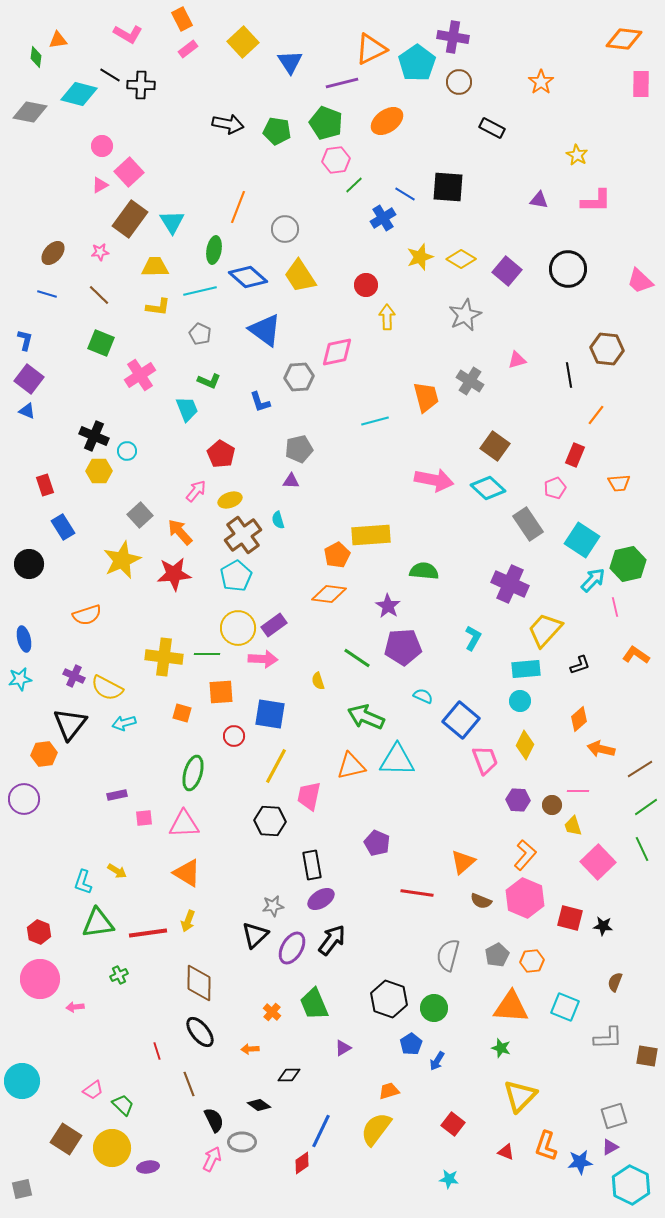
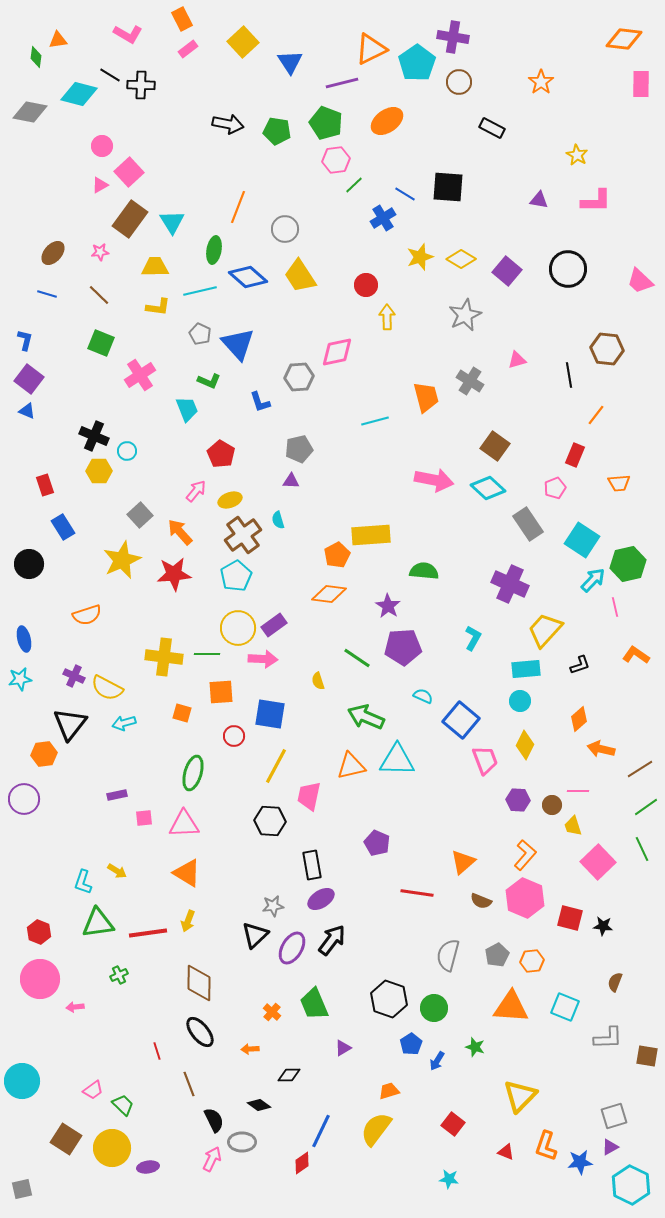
blue triangle at (265, 330): moved 27 px left, 14 px down; rotated 12 degrees clockwise
green star at (501, 1048): moved 26 px left, 1 px up
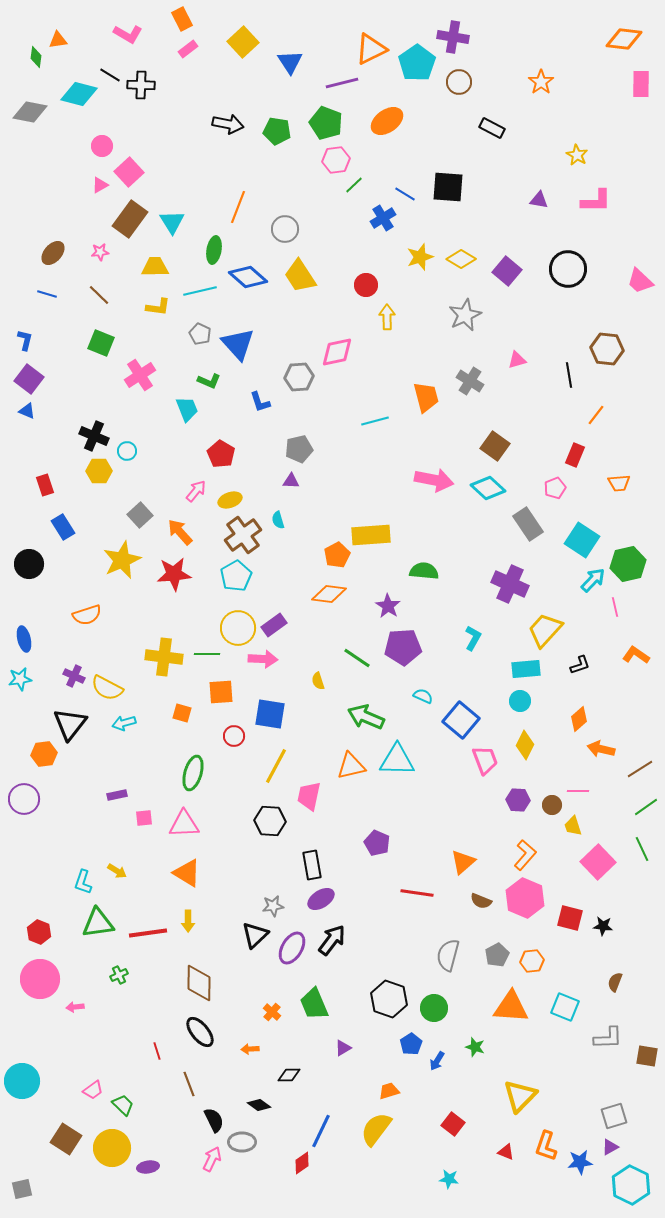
yellow arrow at (188, 921): rotated 20 degrees counterclockwise
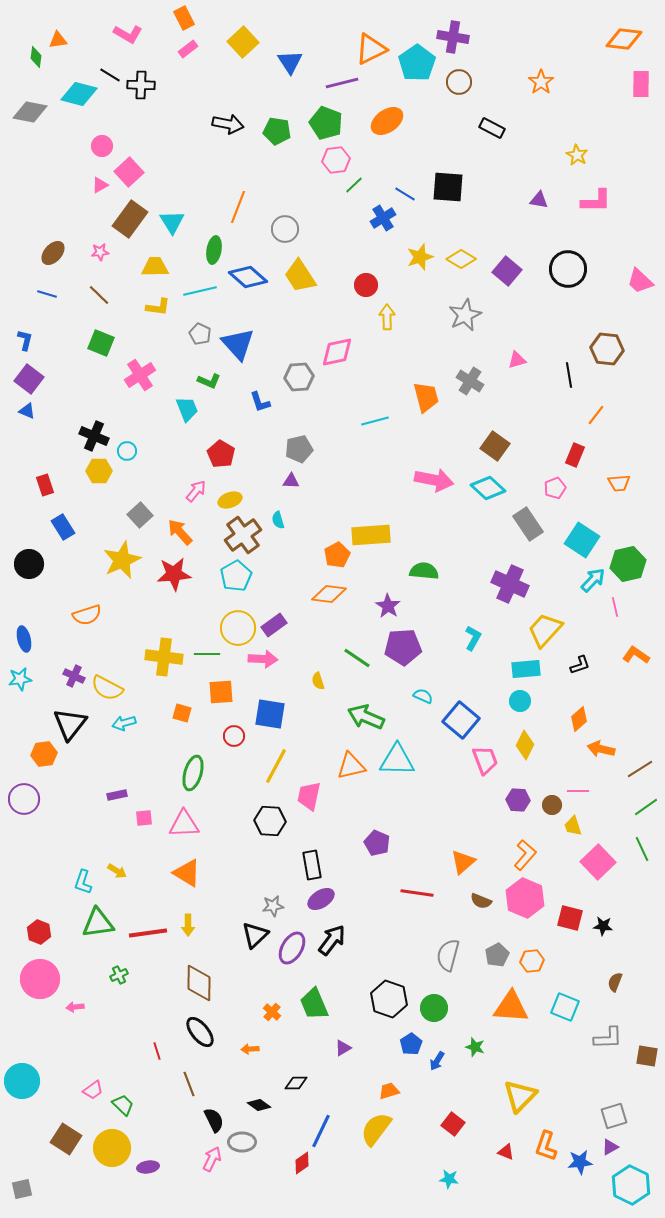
orange rectangle at (182, 19): moved 2 px right, 1 px up
yellow arrow at (188, 921): moved 4 px down
black diamond at (289, 1075): moved 7 px right, 8 px down
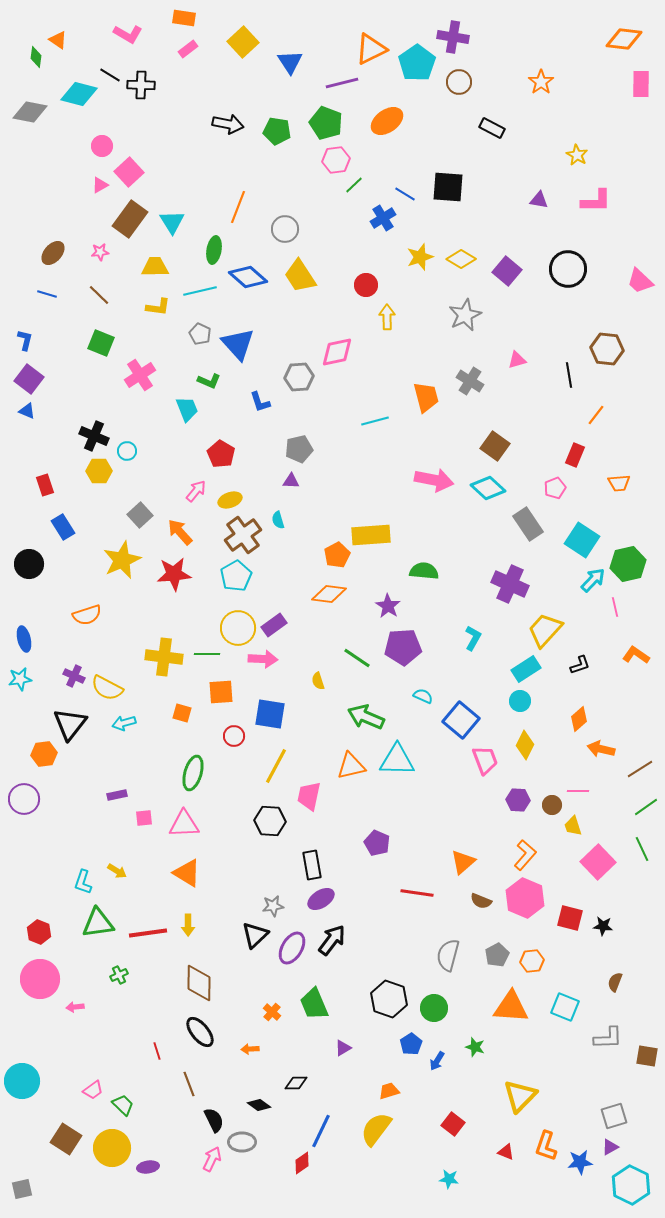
orange rectangle at (184, 18): rotated 55 degrees counterclockwise
orange triangle at (58, 40): rotated 42 degrees clockwise
cyan rectangle at (526, 669): rotated 28 degrees counterclockwise
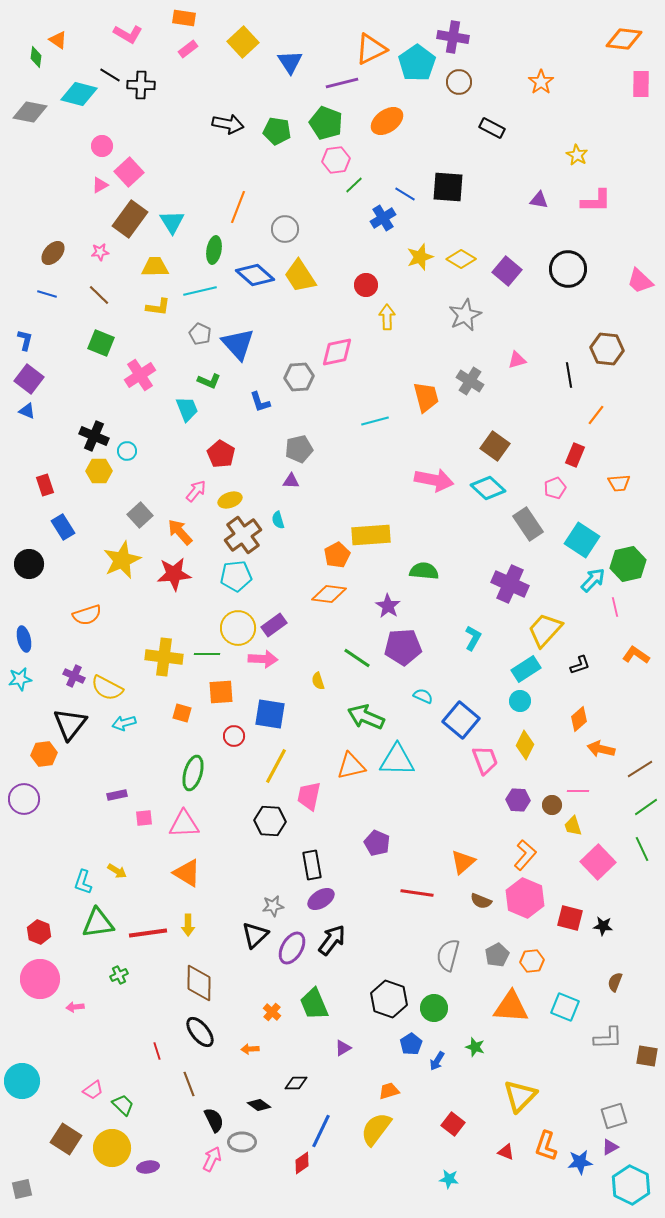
blue diamond at (248, 277): moved 7 px right, 2 px up
cyan pentagon at (236, 576): rotated 24 degrees clockwise
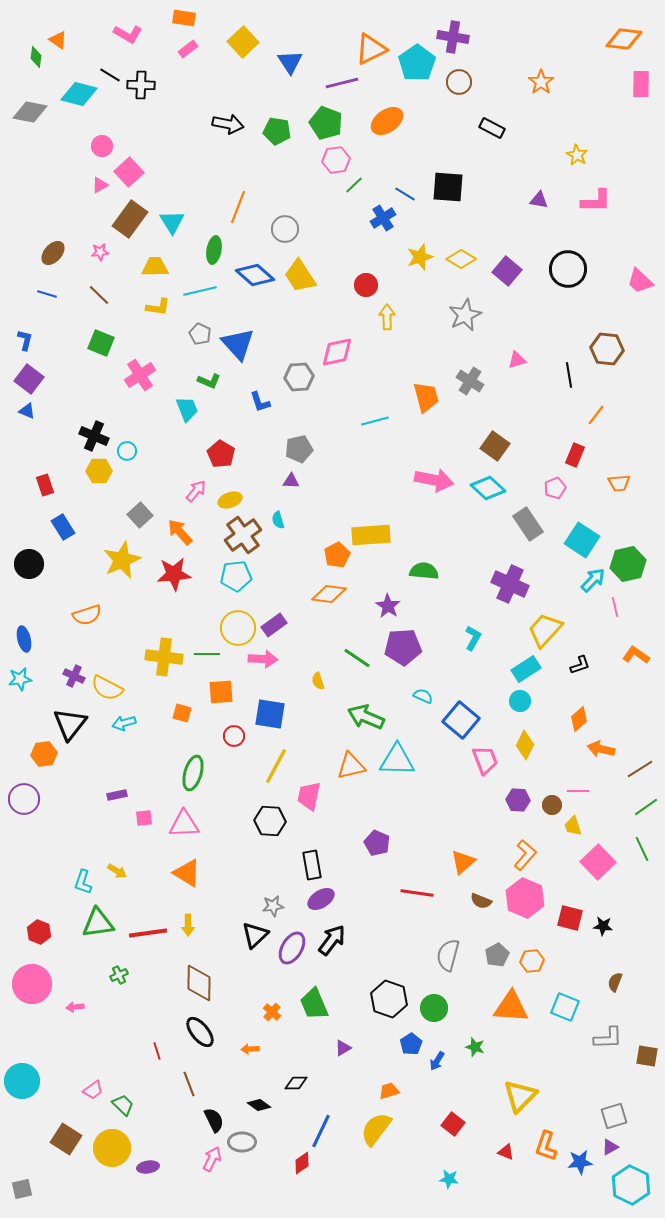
pink circle at (40, 979): moved 8 px left, 5 px down
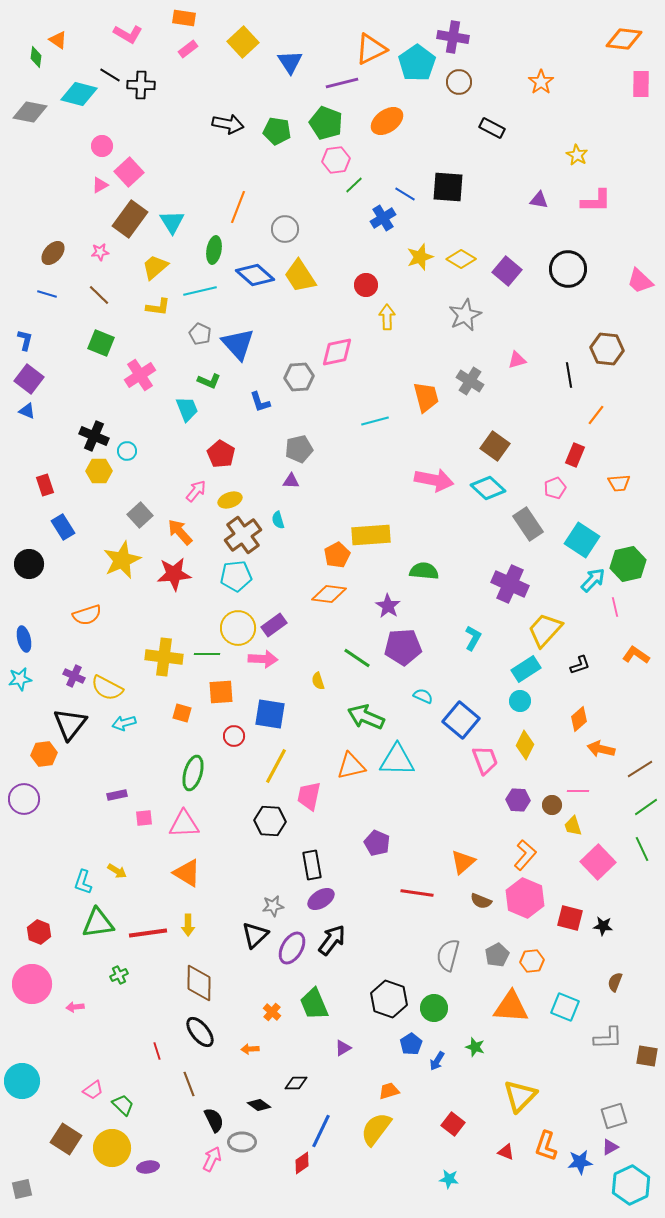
yellow trapezoid at (155, 267): rotated 40 degrees counterclockwise
cyan hexagon at (631, 1185): rotated 9 degrees clockwise
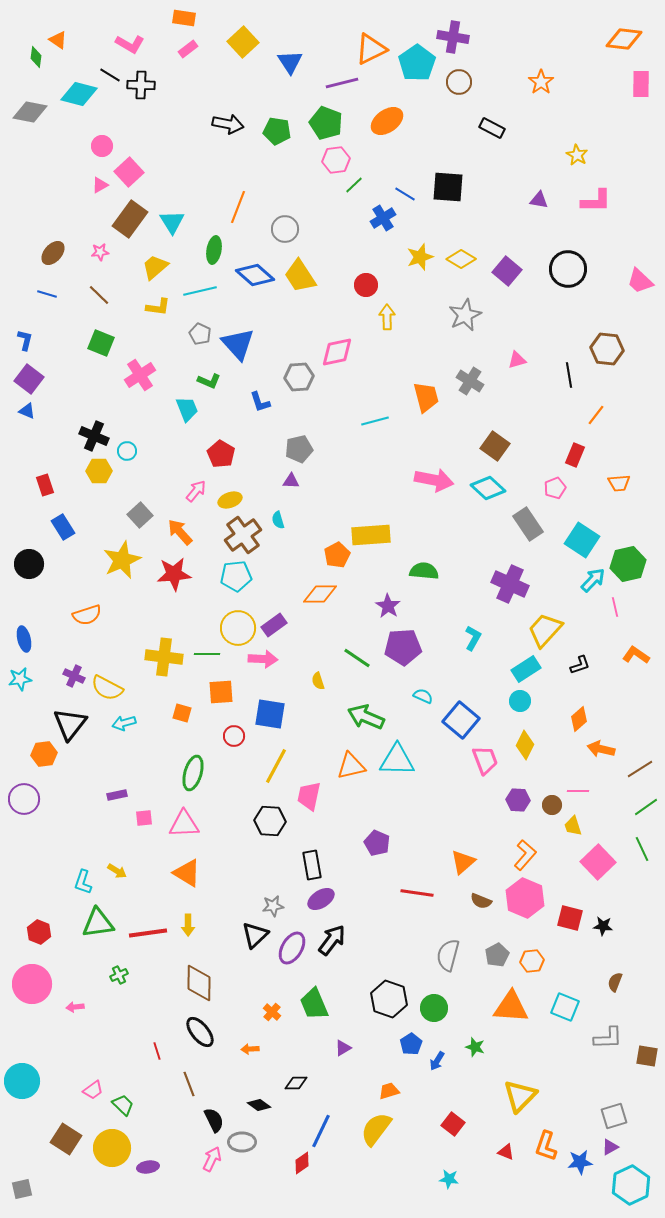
pink L-shape at (128, 34): moved 2 px right, 10 px down
orange diamond at (329, 594): moved 9 px left; rotated 8 degrees counterclockwise
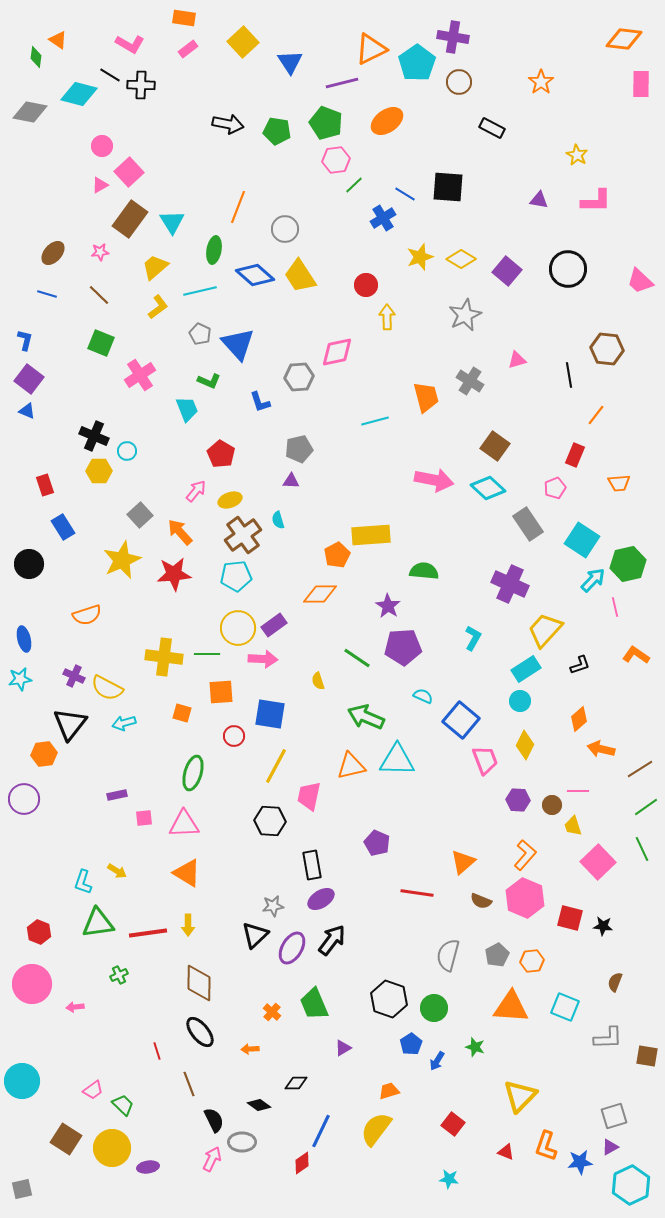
yellow L-shape at (158, 307): rotated 45 degrees counterclockwise
